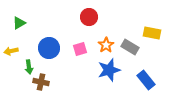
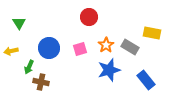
green triangle: rotated 32 degrees counterclockwise
green arrow: rotated 32 degrees clockwise
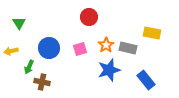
gray rectangle: moved 2 px left, 1 px down; rotated 18 degrees counterclockwise
brown cross: moved 1 px right
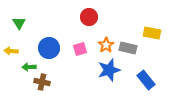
yellow arrow: rotated 16 degrees clockwise
green arrow: rotated 64 degrees clockwise
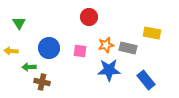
orange star: rotated 21 degrees clockwise
pink square: moved 2 px down; rotated 24 degrees clockwise
blue star: rotated 15 degrees clockwise
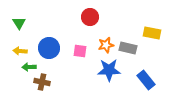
red circle: moved 1 px right
yellow arrow: moved 9 px right
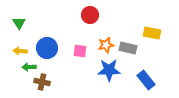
red circle: moved 2 px up
blue circle: moved 2 px left
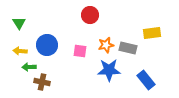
yellow rectangle: rotated 18 degrees counterclockwise
blue circle: moved 3 px up
